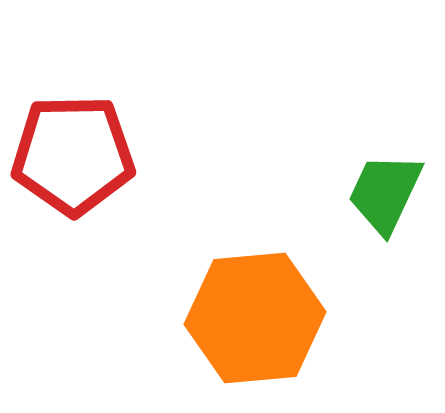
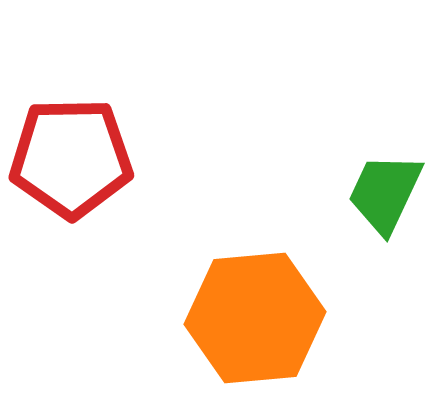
red pentagon: moved 2 px left, 3 px down
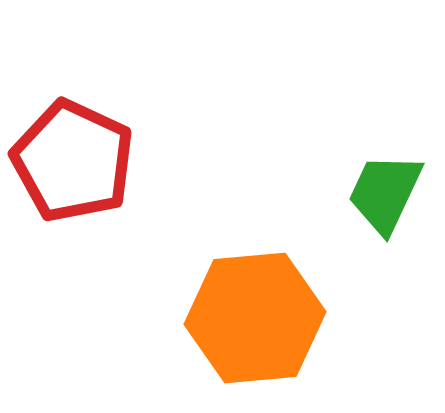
red pentagon: moved 2 px right, 3 px down; rotated 26 degrees clockwise
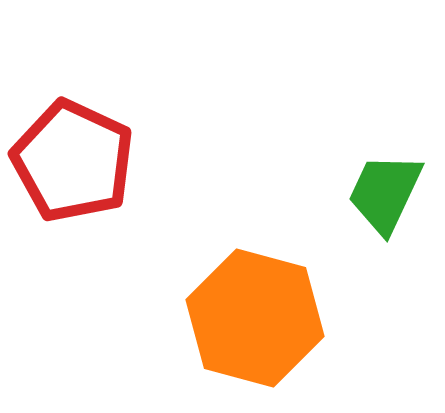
orange hexagon: rotated 20 degrees clockwise
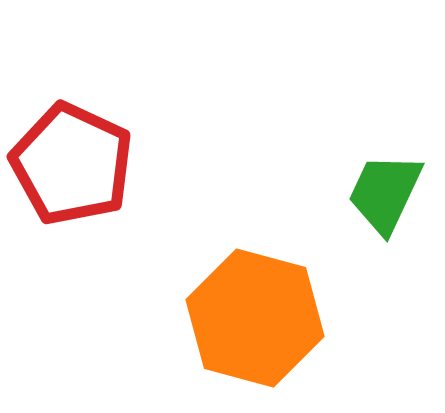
red pentagon: moved 1 px left, 3 px down
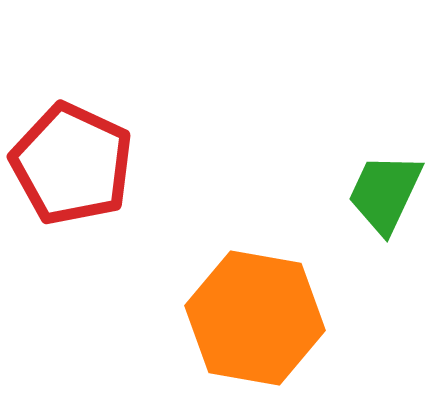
orange hexagon: rotated 5 degrees counterclockwise
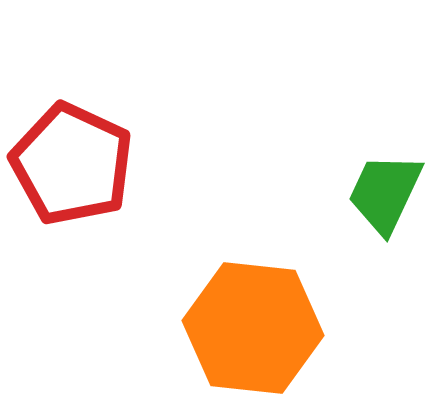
orange hexagon: moved 2 px left, 10 px down; rotated 4 degrees counterclockwise
